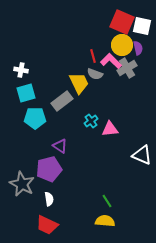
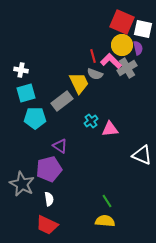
white square: moved 1 px right, 3 px down
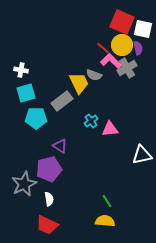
red line: moved 10 px right, 8 px up; rotated 32 degrees counterclockwise
gray semicircle: moved 1 px left, 1 px down
cyan pentagon: moved 1 px right
white triangle: rotated 35 degrees counterclockwise
gray star: moved 2 px right; rotated 20 degrees clockwise
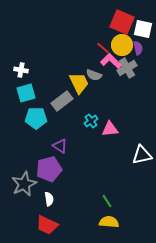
yellow semicircle: moved 4 px right, 1 px down
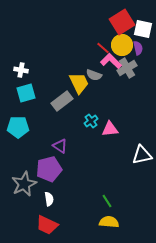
red square: rotated 35 degrees clockwise
cyan pentagon: moved 18 px left, 9 px down
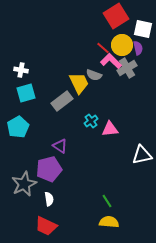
red square: moved 6 px left, 6 px up
cyan pentagon: rotated 30 degrees counterclockwise
red trapezoid: moved 1 px left, 1 px down
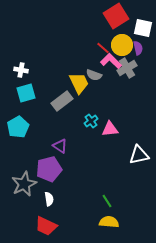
white square: moved 1 px up
white triangle: moved 3 px left
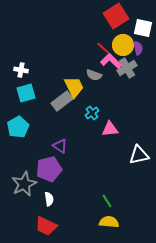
yellow circle: moved 1 px right
yellow trapezoid: moved 5 px left, 4 px down
cyan cross: moved 1 px right, 8 px up
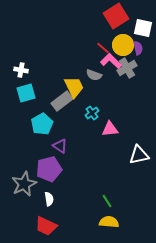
cyan pentagon: moved 24 px right, 3 px up
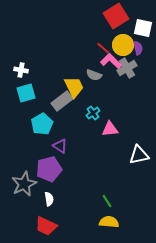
cyan cross: moved 1 px right
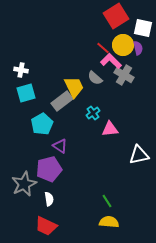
gray cross: moved 3 px left, 7 px down; rotated 30 degrees counterclockwise
gray semicircle: moved 1 px right, 3 px down; rotated 21 degrees clockwise
